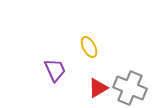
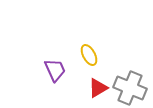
yellow ellipse: moved 8 px down
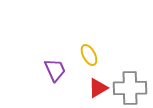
gray cross: rotated 24 degrees counterclockwise
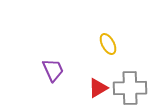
yellow ellipse: moved 19 px right, 11 px up
purple trapezoid: moved 2 px left
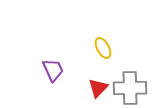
yellow ellipse: moved 5 px left, 4 px down
red triangle: rotated 15 degrees counterclockwise
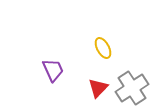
gray cross: moved 2 px right; rotated 32 degrees counterclockwise
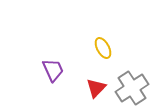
red triangle: moved 2 px left
